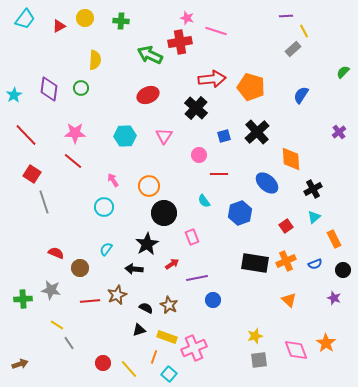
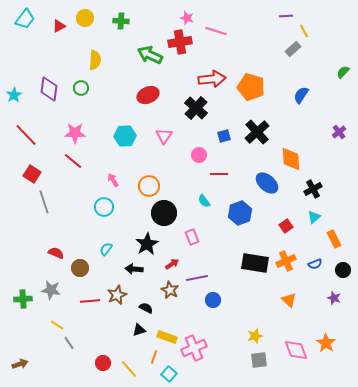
brown star at (169, 305): moved 1 px right, 15 px up
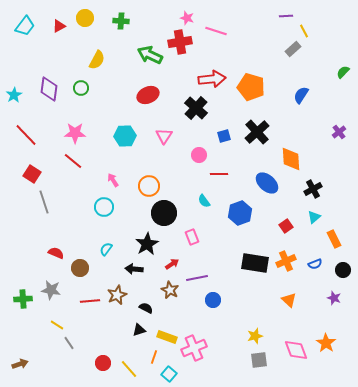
cyan trapezoid at (25, 19): moved 7 px down
yellow semicircle at (95, 60): moved 2 px right; rotated 24 degrees clockwise
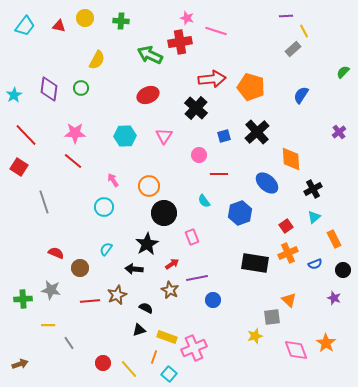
red triangle at (59, 26): rotated 40 degrees clockwise
red square at (32, 174): moved 13 px left, 7 px up
orange cross at (286, 261): moved 2 px right, 8 px up
yellow line at (57, 325): moved 9 px left; rotated 32 degrees counterclockwise
gray square at (259, 360): moved 13 px right, 43 px up
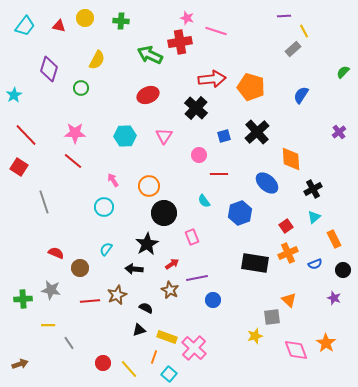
purple line at (286, 16): moved 2 px left
purple diamond at (49, 89): moved 20 px up; rotated 10 degrees clockwise
pink cross at (194, 348): rotated 25 degrees counterclockwise
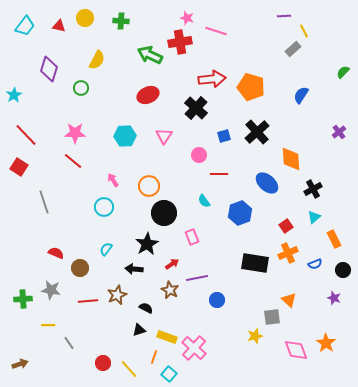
blue circle at (213, 300): moved 4 px right
red line at (90, 301): moved 2 px left
